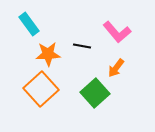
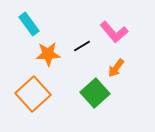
pink L-shape: moved 3 px left
black line: rotated 42 degrees counterclockwise
orange square: moved 8 px left, 5 px down
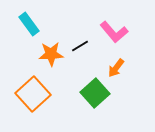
black line: moved 2 px left
orange star: moved 3 px right
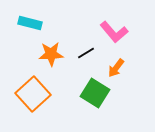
cyan rectangle: moved 1 px right, 1 px up; rotated 40 degrees counterclockwise
black line: moved 6 px right, 7 px down
green square: rotated 16 degrees counterclockwise
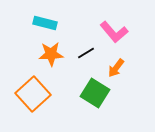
cyan rectangle: moved 15 px right
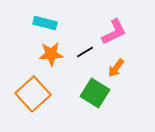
pink L-shape: rotated 76 degrees counterclockwise
black line: moved 1 px left, 1 px up
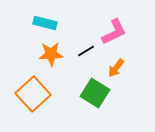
black line: moved 1 px right, 1 px up
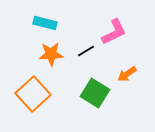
orange arrow: moved 11 px right, 6 px down; rotated 18 degrees clockwise
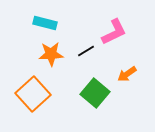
green square: rotated 8 degrees clockwise
